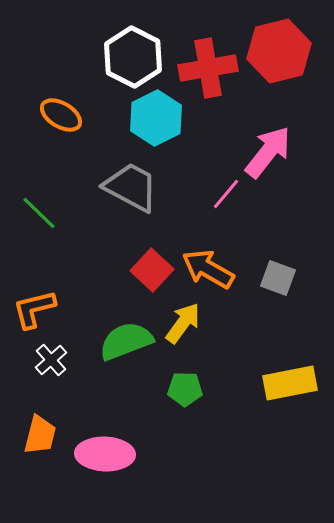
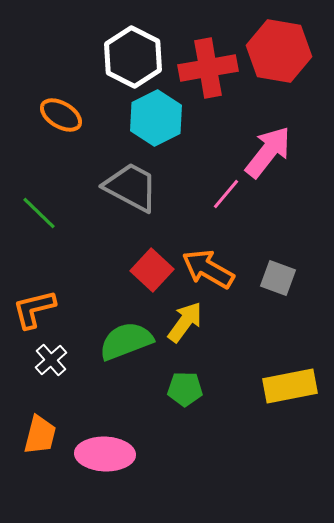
red hexagon: rotated 24 degrees clockwise
yellow arrow: moved 2 px right, 1 px up
yellow rectangle: moved 3 px down
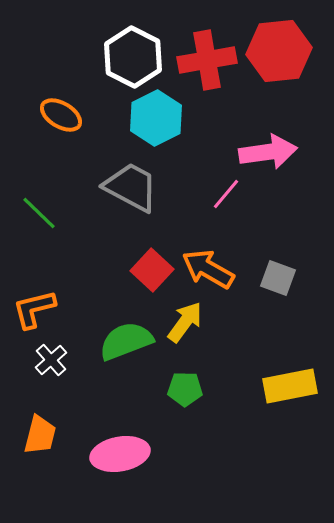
red hexagon: rotated 16 degrees counterclockwise
red cross: moved 1 px left, 8 px up
pink arrow: rotated 44 degrees clockwise
pink ellipse: moved 15 px right; rotated 12 degrees counterclockwise
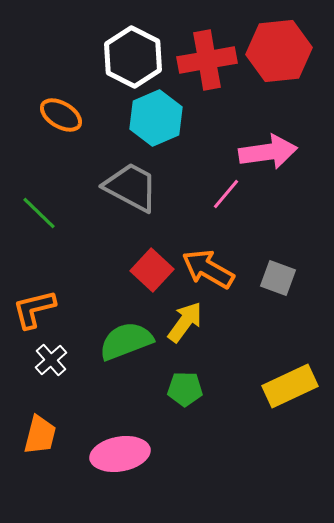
cyan hexagon: rotated 4 degrees clockwise
yellow rectangle: rotated 14 degrees counterclockwise
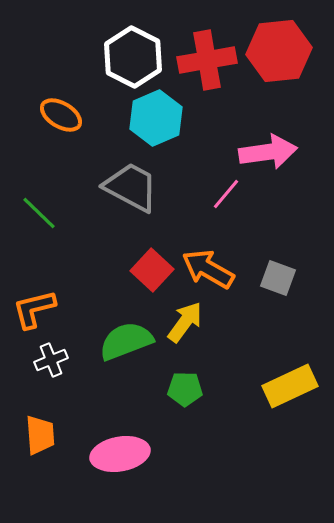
white cross: rotated 20 degrees clockwise
orange trapezoid: rotated 18 degrees counterclockwise
